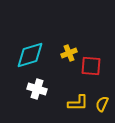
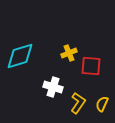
cyan diamond: moved 10 px left, 1 px down
white cross: moved 16 px right, 2 px up
yellow L-shape: rotated 55 degrees counterclockwise
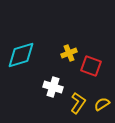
cyan diamond: moved 1 px right, 1 px up
red square: rotated 15 degrees clockwise
yellow semicircle: rotated 35 degrees clockwise
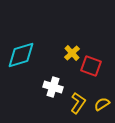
yellow cross: moved 3 px right; rotated 21 degrees counterclockwise
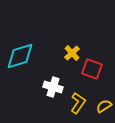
cyan diamond: moved 1 px left, 1 px down
red square: moved 1 px right, 3 px down
yellow semicircle: moved 2 px right, 2 px down
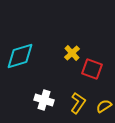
white cross: moved 9 px left, 13 px down
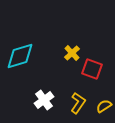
white cross: rotated 36 degrees clockwise
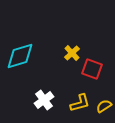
yellow L-shape: moved 2 px right; rotated 40 degrees clockwise
